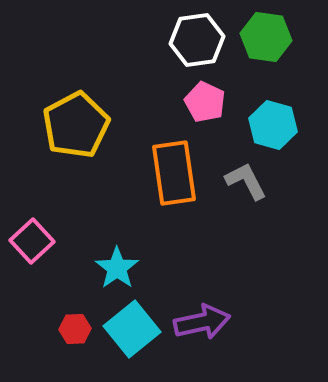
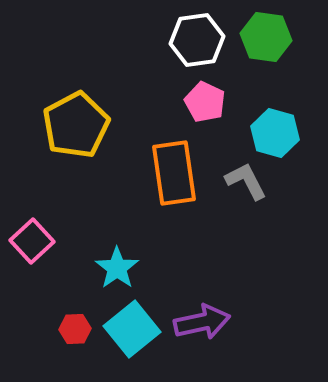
cyan hexagon: moved 2 px right, 8 px down
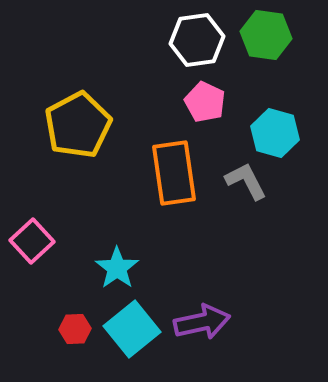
green hexagon: moved 2 px up
yellow pentagon: moved 2 px right
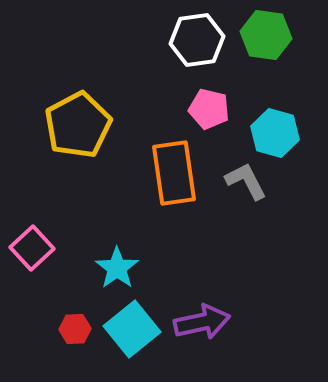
pink pentagon: moved 4 px right, 7 px down; rotated 12 degrees counterclockwise
pink square: moved 7 px down
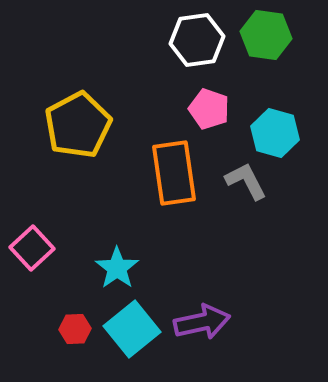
pink pentagon: rotated 6 degrees clockwise
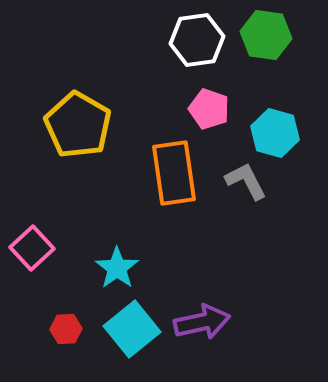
yellow pentagon: rotated 14 degrees counterclockwise
red hexagon: moved 9 px left
